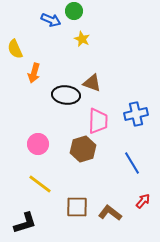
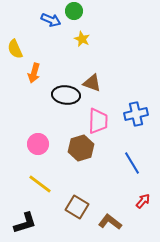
brown hexagon: moved 2 px left, 1 px up
brown square: rotated 30 degrees clockwise
brown L-shape: moved 9 px down
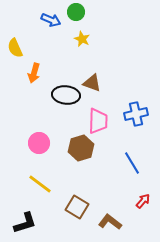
green circle: moved 2 px right, 1 px down
yellow semicircle: moved 1 px up
pink circle: moved 1 px right, 1 px up
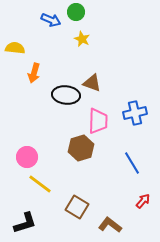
yellow semicircle: rotated 120 degrees clockwise
blue cross: moved 1 px left, 1 px up
pink circle: moved 12 px left, 14 px down
brown L-shape: moved 3 px down
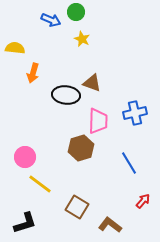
orange arrow: moved 1 px left
pink circle: moved 2 px left
blue line: moved 3 px left
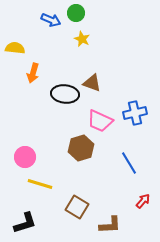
green circle: moved 1 px down
black ellipse: moved 1 px left, 1 px up
pink trapezoid: moved 2 px right; rotated 112 degrees clockwise
yellow line: rotated 20 degrees counterclockwise
brown L-shape: rotated 140 degrees clockwise
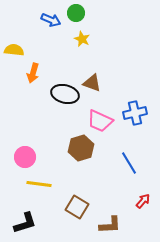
yellow semicircle: moved 1 px left, 2 px down
black ellipse: rotated 8 degrees clockwise
yellow line: moved 1 px left; rotated 10 degrees counterclockwise
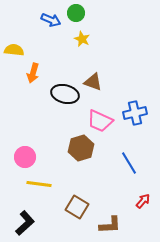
brown triangle: moved 1 px right, 1 px up
black L-shape: rotated 25 degrees counterclockwise
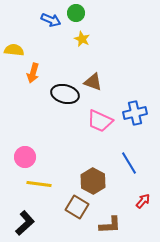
brown hexagon: moved 12 px right, 33 px down; rotated 15 degrees counterclockwise
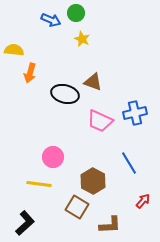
orange arrow: moved 3 px left
pink circle: moved 28 px right
